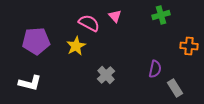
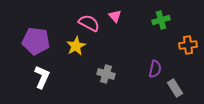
green cross: moved 5 px down
purple pentagon: rotated 12 degrees clockwise
orange cross: moved 1 px left, 1 px up; rotated 12 degrees counterclockwise
gray cross: moved 1 px up; rotated 30 degrees counterclockwise
white L-shape: moved 12 px right, 6 px up; rotated 80 degrees counterclockwise
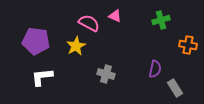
pink triangle: rotated 24 degrees counterclockwise
orange cross: rotated 18 degrees clockwise
white L-shape: rotated 120 degrees counterclockwise
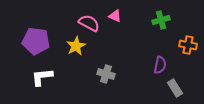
purple semicircle: moved 5 px right, 4 px up
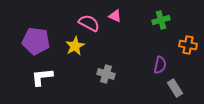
yellow star: moved 1 px left
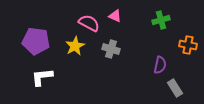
gray cross: moved 5 px right, 25 px up
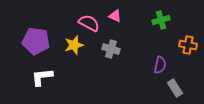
yellow star: moved 1 px left, 1 px up; rotated 12 degrees clockwise
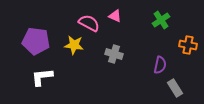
green cross: rotated 18 degrees counterclockwise
yellow star: rotated 24 degrees clockwise
gray cross: moved 3 px right, 5 px down
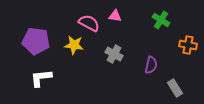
pink triangle: rotated 16 degrees counterclockwise
green cross: rotated 24 degrees counterclockwise
gray cross: rotated 12 degrees clockwise
purple semicircle: moved 9 px left
white L-shape: moved 1 px left, 1 px down
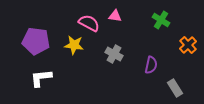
orange cross: rotated 36 degrees clockwise
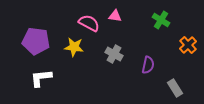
yellow star: moved 2 px down
purple semicircle: moved 3 px left
